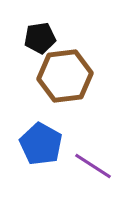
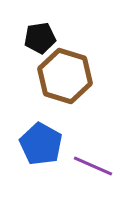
brown hexagon: rotated 24 degrees clockwise
purple line: rotated 9 degrees counterclockwise
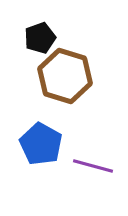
black pentagon: rotated 12 degrees counterclockwise
purple line: rotated 9 degrees counterclockwise
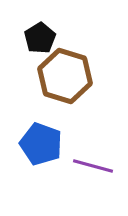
black pentagon: rotated 12 degrees counterclockwise
blue pentagon: rotated 9 degrees counterclockwise
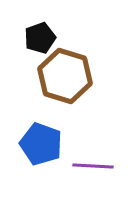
black pentagon: rotated 12 degrees clockwise
purple line: rotated 12 degrees counterclockwise
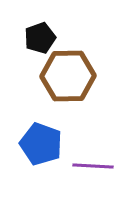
brown hexagon: moved 3 px right; rotated 18 degrees counterclockwise
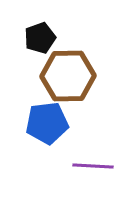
blue pentagon: moved 6 px right, 21 px up; rotated 27 degrees counterclockwise
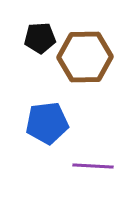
black pentagon: rotated 16 degrees clockwise
brown hexagon: moved 17 px right, 19 px up
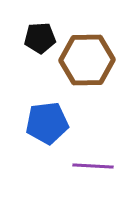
brown hexagon: moved 2 px right, 3 px down
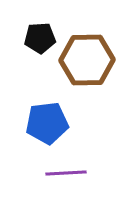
purple line: moved 27 px left, 7 px down; rotated 6 degrees counterclockwise
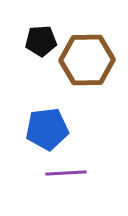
black pentagon: moved 1 px right, 3 px down
blue pentagon: moved 6 px down
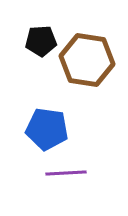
brown hexagon: rotated 10 degrees clockwise
blue pentagon: rotated 15 degrees clockwise
